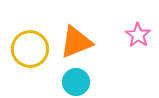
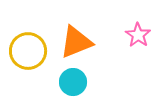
yellow circle: moved 2 px left, 2 px down
cyan circle: moved 3 px left
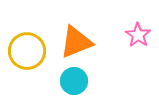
yellow circle: moved 1 px left
cyan circle: moved 1 px right, 1 px up
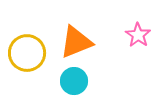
yellow circle: moved 2 px down
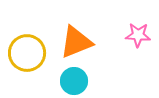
pink star: rotated 30 degrees counterclockwise
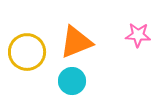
yellow circle: moved 1 px up
cyan circle: moved 2 px left
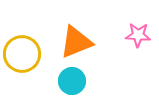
yellow circle: moved 5 px left, 2 px down
